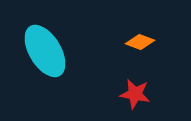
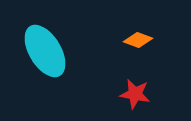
orange diamond: moved 2 px left, 2 px up
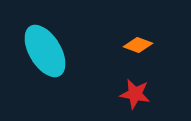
orange diamond: moved 5 px down
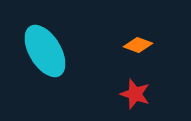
red star: rotated 8 degrees clockwise
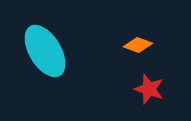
red star: moved 14 px right, 5 px up
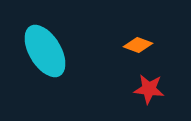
red star: rotated 12 degrees counterclockwise
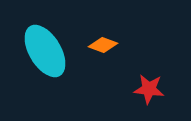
orange diamond: moved 35 px left
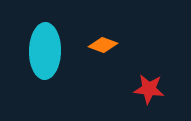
cyan ellipse: rotated 32 degrees clockwise
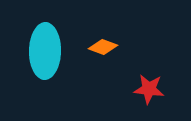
orange diamond: moved 2 px down
